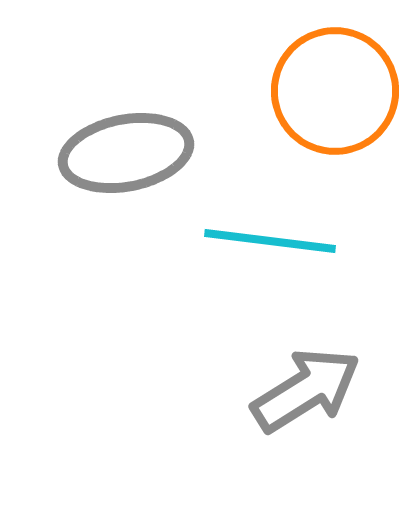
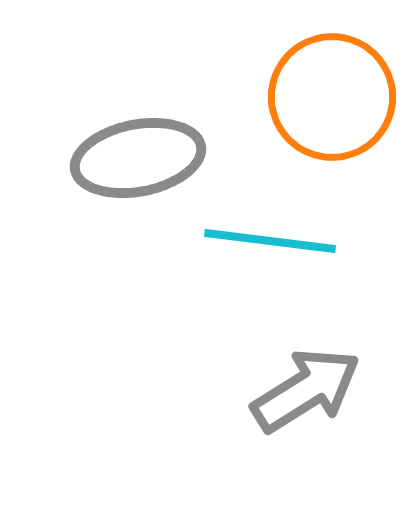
orange circle: moved 3 px left, 6 px down
gray ellipse: moved 12 px right, 5 px down
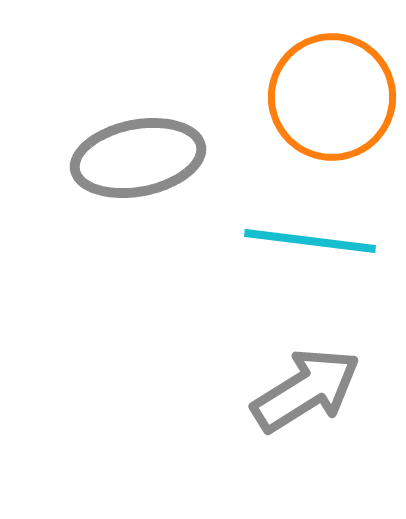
cyan line: moved 40 px right
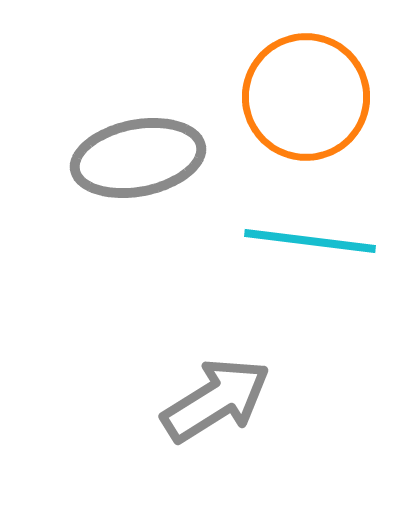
orange circle: moved 26 px left
gray arrow: moved 90 px left, 10 px down
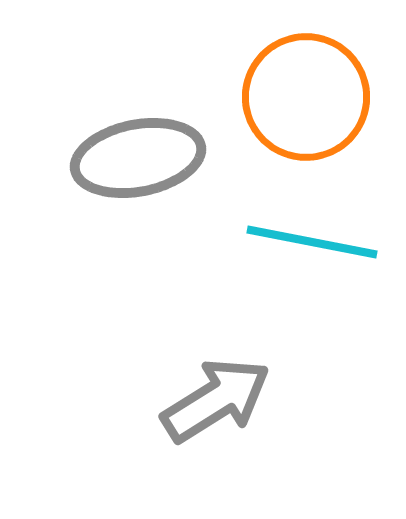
cyan line: moved 2 px right, 1 px down; rotated 4 degrees clockwise
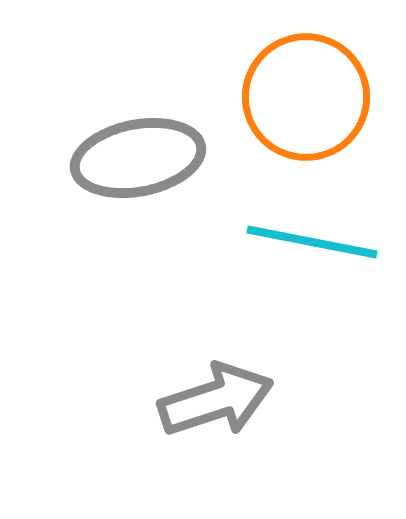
gray arrow: rotated 14 degrees clockwise
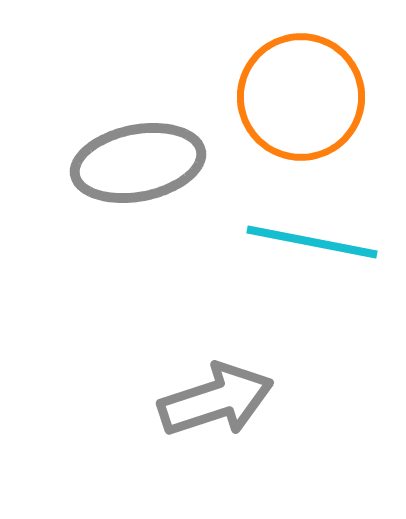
orange circle: moved 5 px left
gray ellipse: moved 5 px down
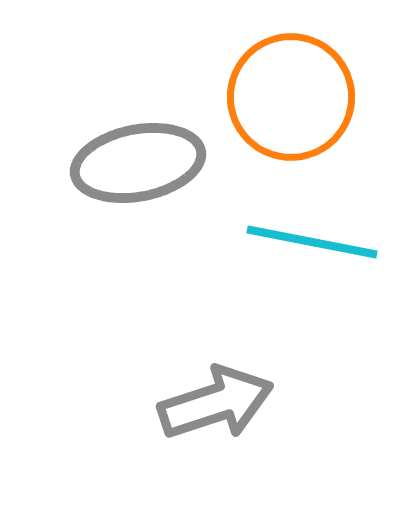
orange circle: moved 10 px left
gray arrow: moved 3 px down
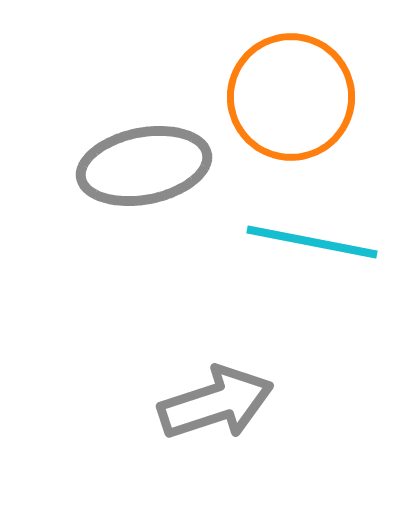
gray ellipse: moved 6 px right, 3 px down
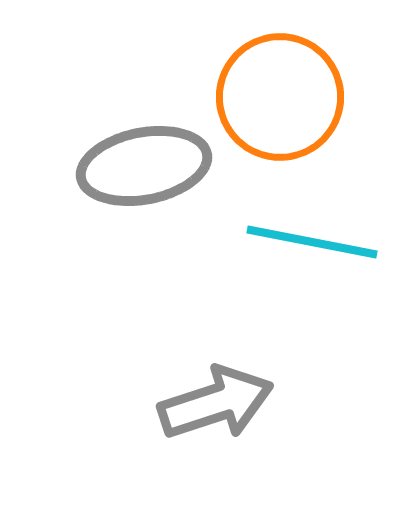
orange circle: moved 11 px left
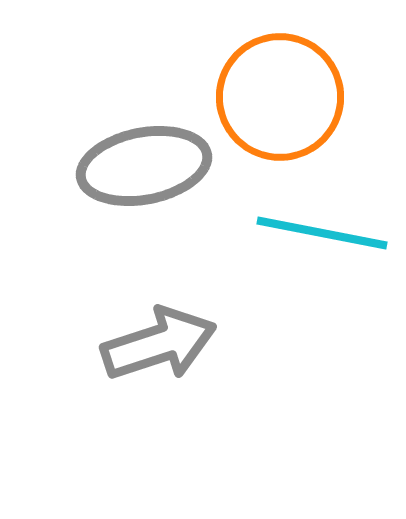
cyan line: moved 10 px right, 9 px up
gray arrow: moved 57 px left, 59 px up
